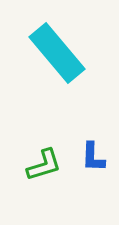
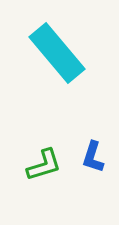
blue L-shape: rotated 16 degrees clockwise
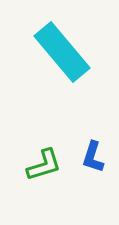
cyan rectangle: moved 5 px right, 1 px up
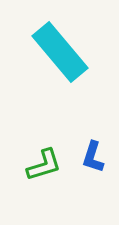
cyan rectangle: moved 2 px left
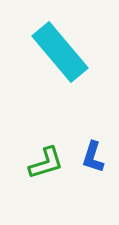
green L-shape: moved 2 px right, 2 px up
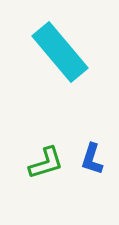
blue L-shape: moved 1 px left, 2 px down
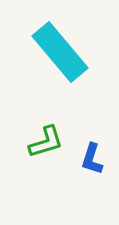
green L-shape: moved 21 px up
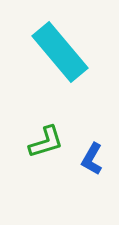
blue L-shape: rotated 12 degrees clockwise
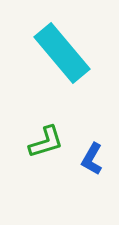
cyan rectangle: moved 2 px right, 1 px down
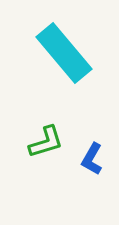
cyan rectangle: moved 2 px right
